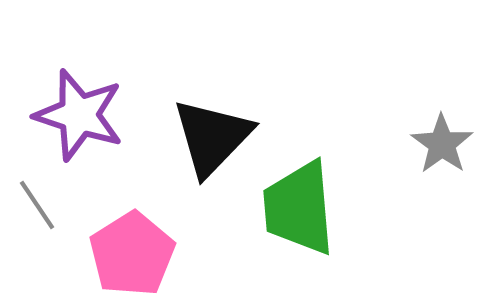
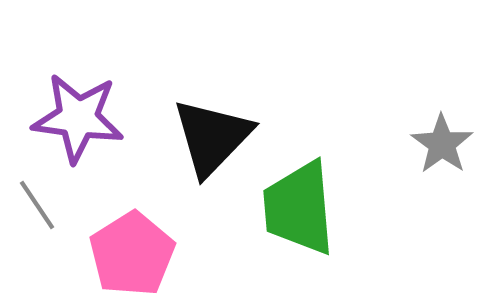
purple star: moved 1 px left, 3 px down; rotated 10 degrees counterclockwise
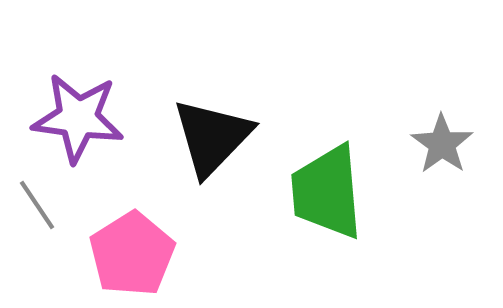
green trapezoid: moved 28 px right, 16 px up
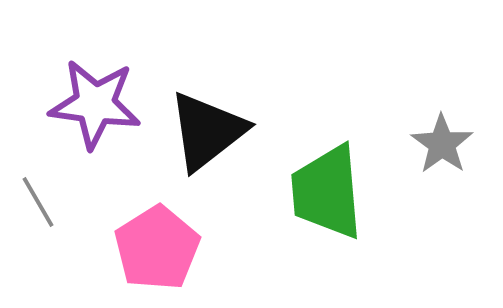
purple star: moved 17 px right, 14 px up
black triangle: moved 5 px left, 6 px up; rotated 8 degrees clockwise
gray line: moved 1 px right, 3 px up; rotated 4 degrees clockwise
pink pentagon: moved 25 px right, 6 px up
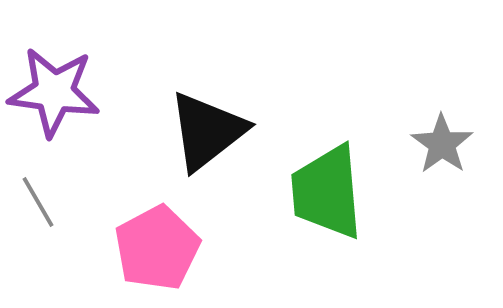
purple star: moved 41 px left, 12 px up
pink pentagon: rotated 4 degrees clockwise
